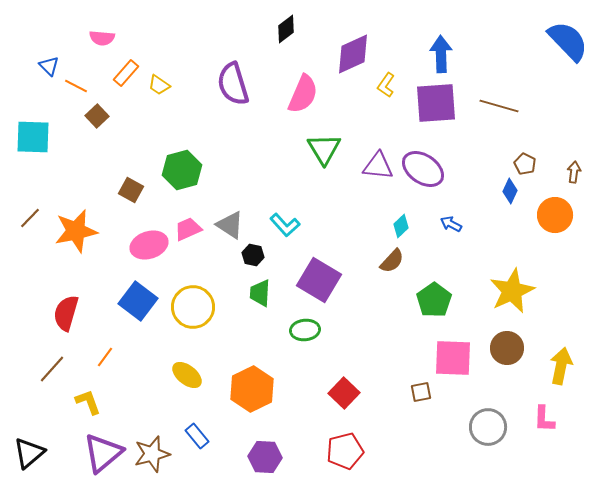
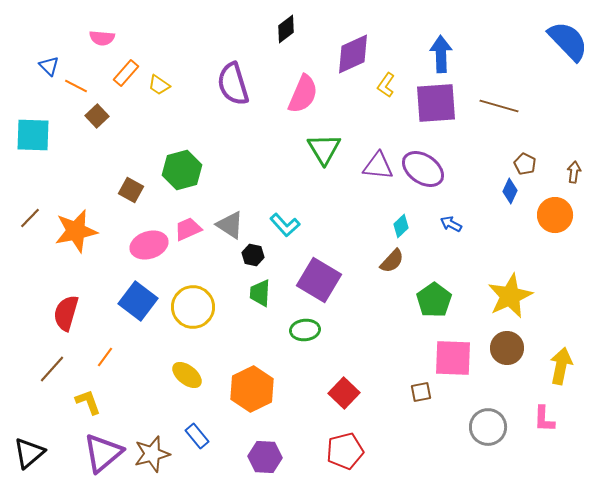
cyan square at (33, 137): moved 2 px up
yellow star at (512, 291): moved 2 px left, 5 px down
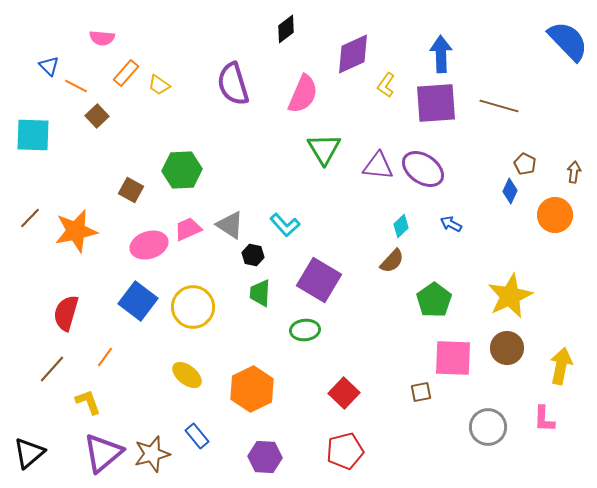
green hexagon at (182, 170): rotated 12 degrees clockwise
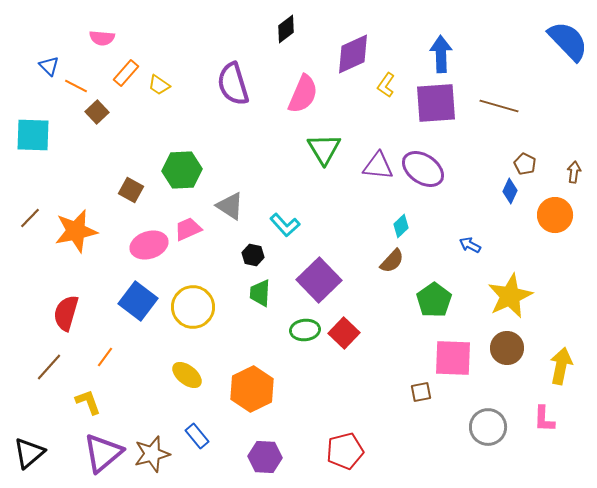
brown square at (97, 116): moved 4 px up
blue arrow at (451, 224): moved 19 px right, 21 px down
gray triangle at (230, 225): moved 19 px up
purple square at (319, 280): rotated 15 degrees clockwise
brown line at (52, 369): moved 3 px left, 2 px up
red square at (344, 393): moved 60 px up
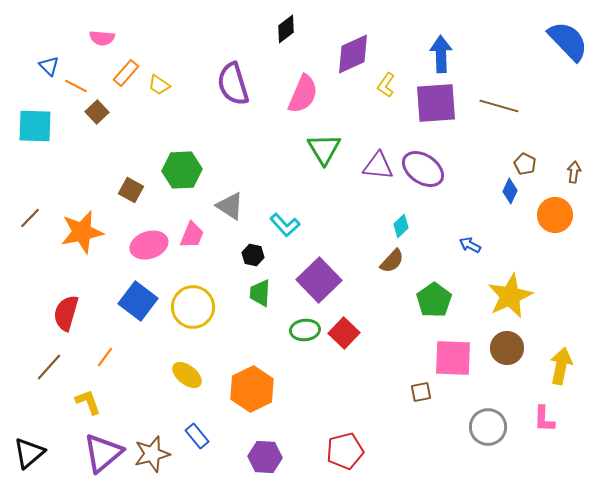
cyan square at (33, 135): moved 2 px right, 9 px up
pink trapezoid at (188, 229): moved 4 px right, 6 px down; rotated 136 degrees clockwise
orange star at (76, 231): moved 6 px right, 1 px down
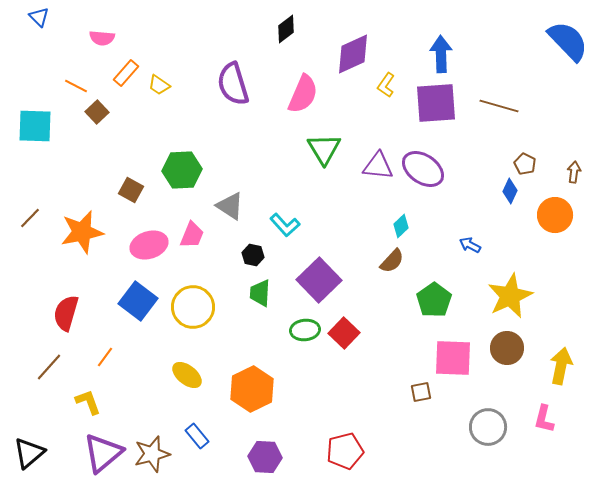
blue triangle at (49, 66): moved 10 px left, 49 px up
pink L-shape at (544, 419): rotated 12 degrees clockwise
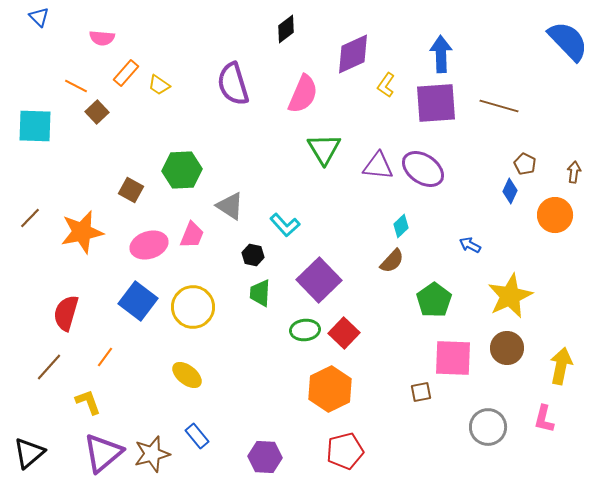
orange hexagon at (252, 389): moved 78 px right
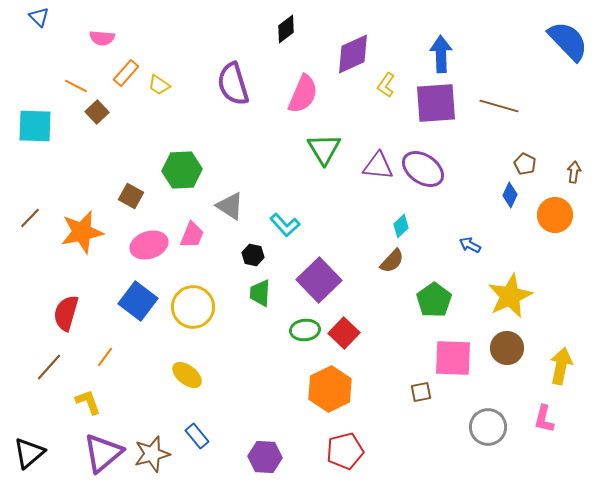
brown square at (131, 190): moved 6 px down
blue diamond at (510, 191): moved 4 px down
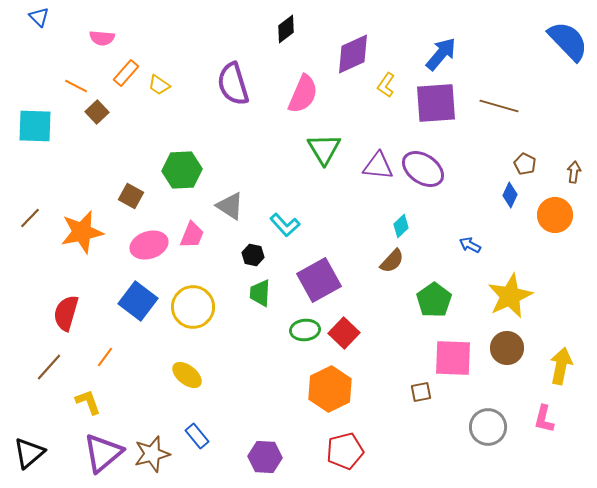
blue arrow at (441, 54): rotated 42 degrees clockwise
purple square at (319, 280): rotated 15 degrees clockwise
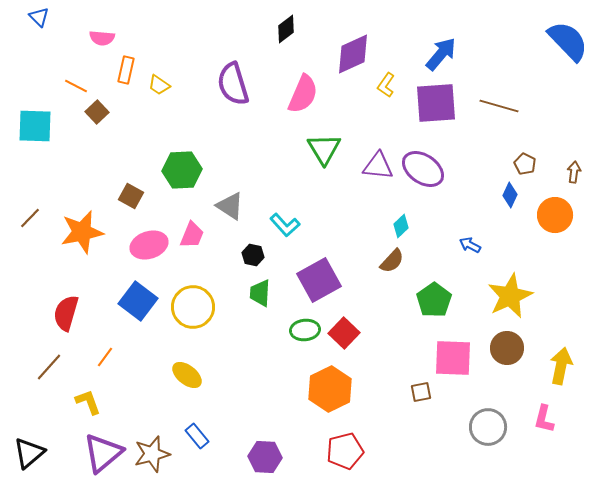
orange rectangle at (126, 73): moved 3 px up; rotated 28 degrees counterclockwise
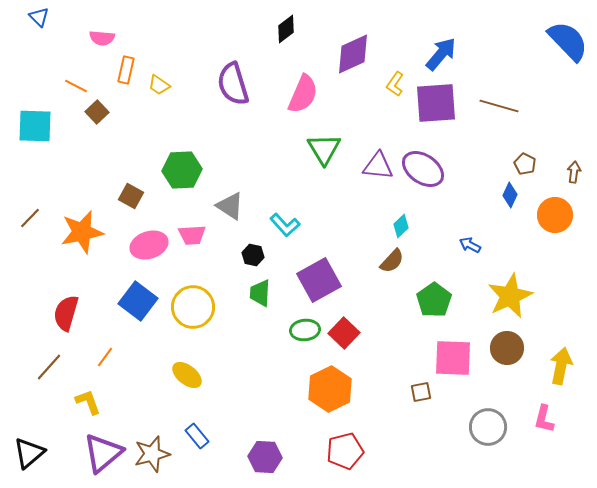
yellow L-shape at (386, 85): moved 9 px right, 1 px up
pink trapezoid at (192, 235): rotated 64 degrees clockwise
